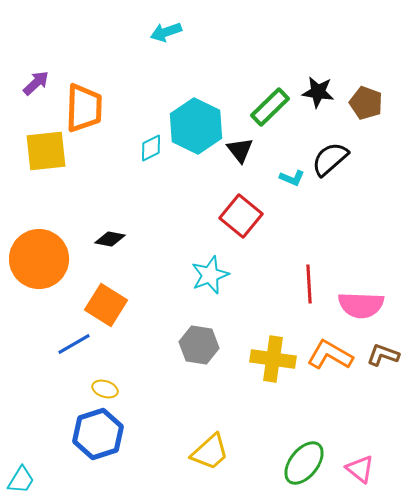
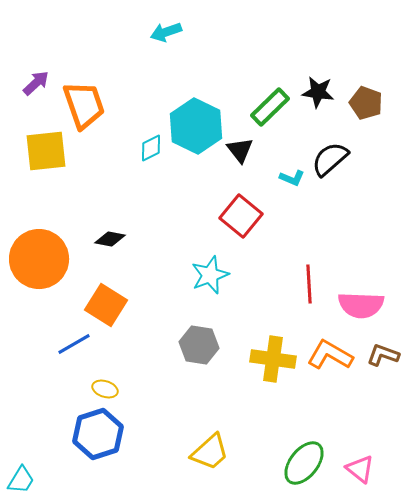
orange trapezoid: moved 3 px up; rotated 21 degrees counterclockwise
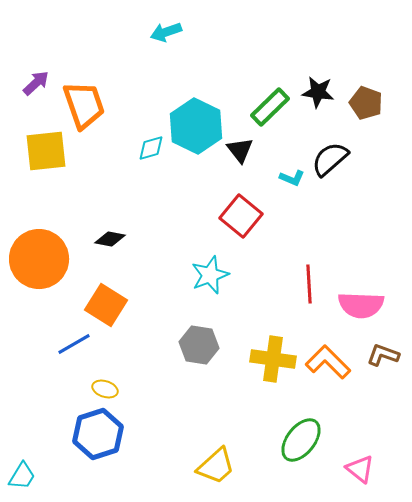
cyan diamond: rotated 12 degrees clockwise
orange L-shape: moved 2 px left, 7 px down; rotated 15 degrees clockwise
yellow trapezoid: moved 6 px right, 14 px down
green ellipse: moved 3 px left, 23 px up
cyan trapezoid: moved 1 px right, 4 px up
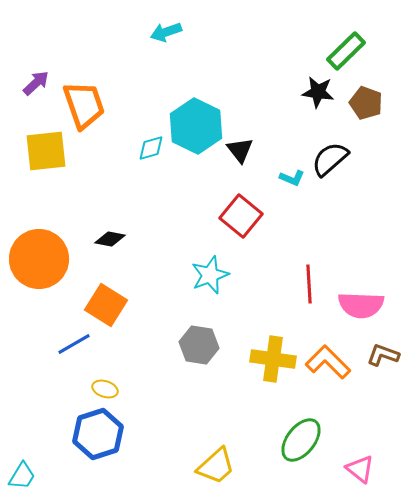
green rectangle: moved 76 px right, 56 px up
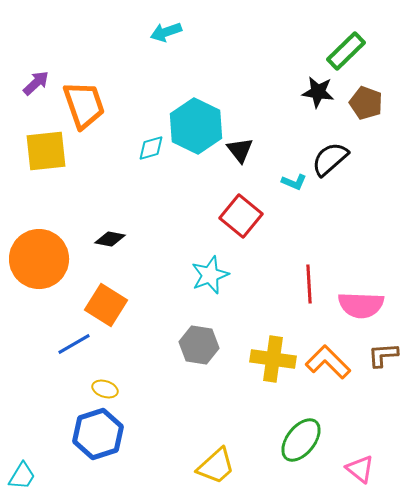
cyan L-shape: moved 2 px right, 4 px down
brown L-shape: rotated 24 degrees counterclockwise
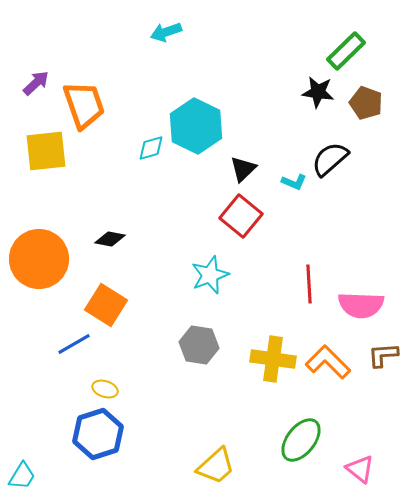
black triangle: moved 3 px right, 19 px down; rotated 24 degrees clockwise
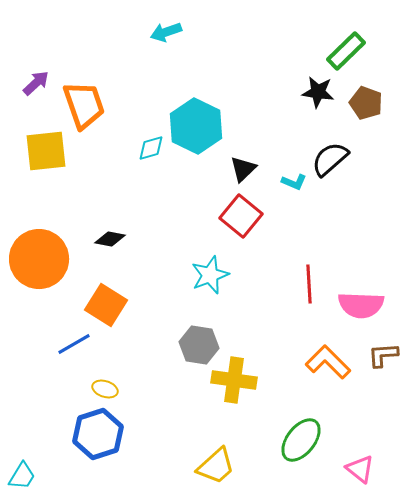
yellow cross: moved 39 px left, 21 px down
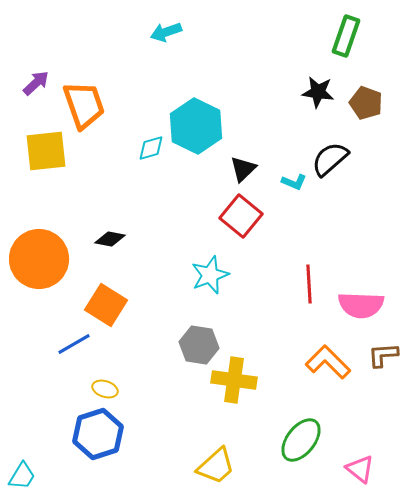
green rectangle: moved 15 px up; rotated 27 degrees counterclockwise
